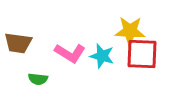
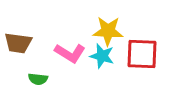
yellow star: moved 22 px left
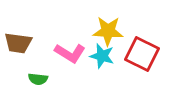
red square: rotated 24 degrees clockwise
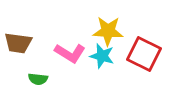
red square: moved 2 px right
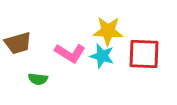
brown trapezoid: rotated 24 degrees counterclockwise
red square: rotated 24 degrees counterclockwise
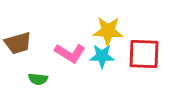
cyan star: rotated 15 degrees counterclockwise
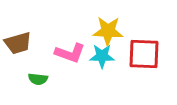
pink L-shape: rotated 12 degrees counterclockwise
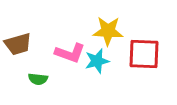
brown trapezoid: moved 1 px down
cyan star: moved 5 px left, 5 px down; rotated 15 degrees counterclockwise
